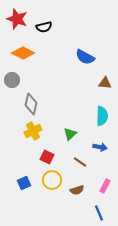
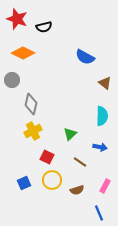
brown triangle: rotated 32 degrees clockwise
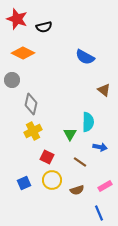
brown triangle: moved 1 px left, 7 px down
cyan semicircle: moved 14 px left, 6 px down
green triangle: rotated 16 degrees counterclockwise
pink rectangle: rotated 32 degrees clockwise
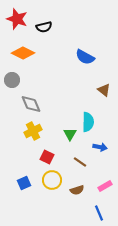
gray diamond: rotated 35 degrees counterclockwise
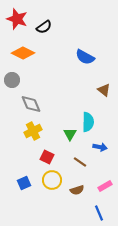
black semicircle: rotated 21 degrees counterclockwise
